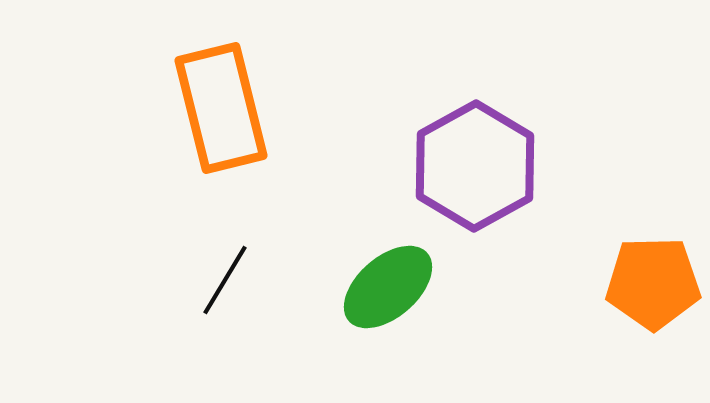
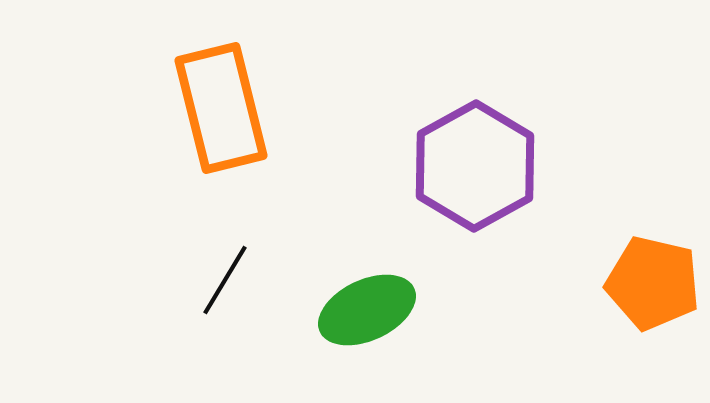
orange pentagon: rotated 14 degrees clockwise
green ellipse: moved 21 px left, 23 px down; rotated 16 degrees clockwise
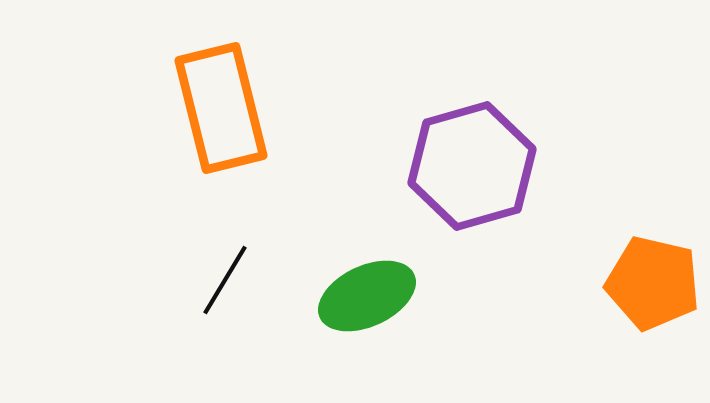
purple hexagon: moved 3 px left; rotated 13 degrees clockwise
green ellipse: moved 14 px up
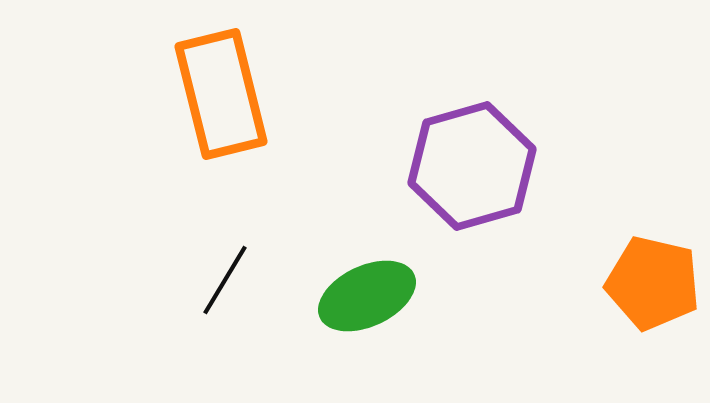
orange rectangle: moved 14 px up
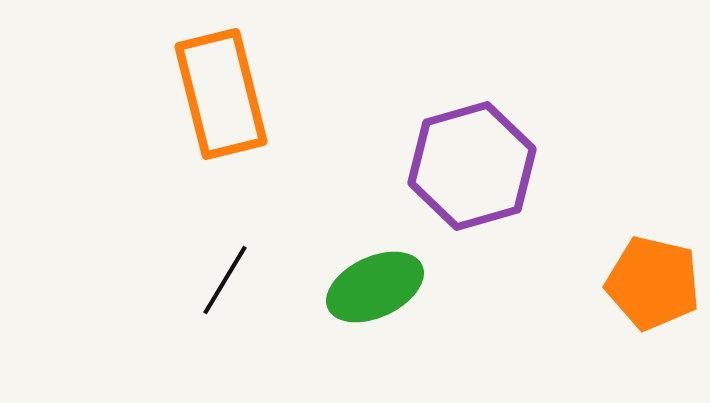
green ellipse: moved 8 px right, 9 px up
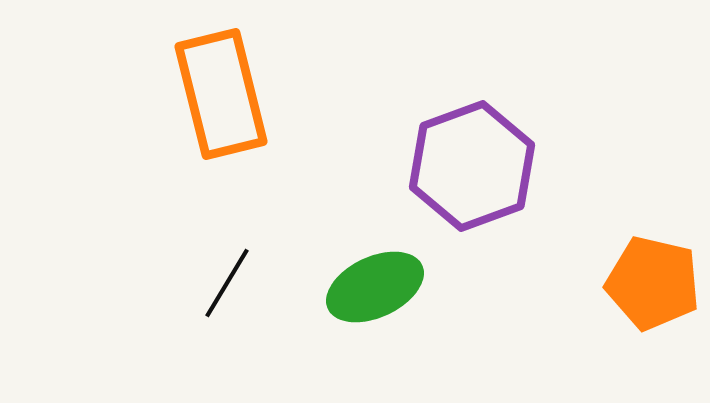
purple hexagon: rotated 4 degrees counterclockwise
black line: moved 2 px right, 3 px down
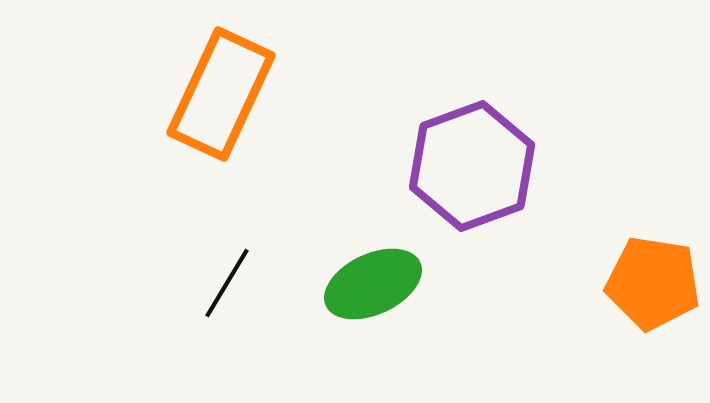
orange rectangle: rotated 39 degrees clockwise
orange pentagon: rotated 4 degrees counterclockwise
green ellipse: moved 2 px left, 3 px up
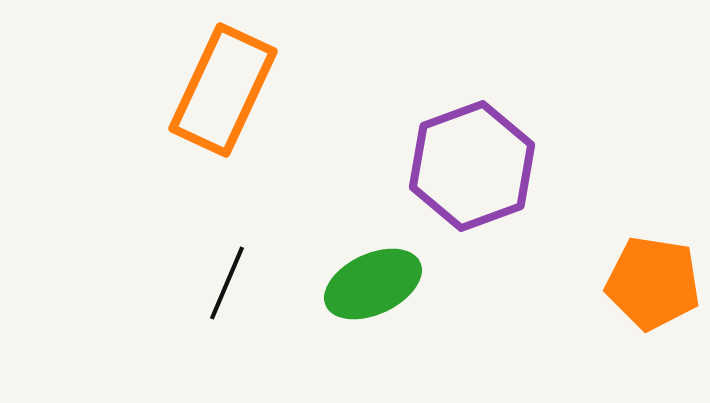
orange rectangle: moved 2 px right, 4 px up
black line: rotated 8 degrees counterclockwise
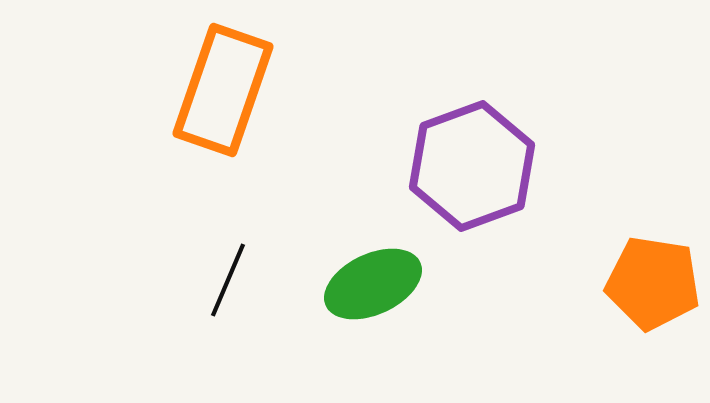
orange rectangle: rotated 6 degrees counterclockwise
black line: moved 1 px right, 3 px up
